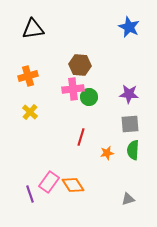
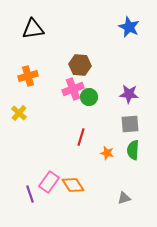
pink cross: rotated 15 degrees counterclockwise
yellow cross: moved 11 px left, 1 px down
orange star: rotated 24 degrees clockwise
gray triangle: moved 4 px left, 1 px up
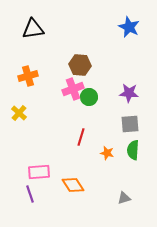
purple star: moved 1 px up
pink rectangle: moved 10 px left, 10 px up; rotated 50 degrees clockwise
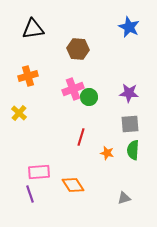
brown hexagon: moved 2 px left, 16 px up
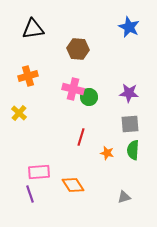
pink cross: rotated 35 degrees clockwise
gray triangle: moved 1 px up
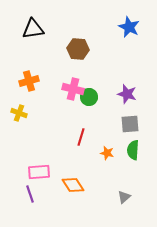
orange cross: moved 1 px right, 5 px down
purple star: moved 2 px left, 1 px down; rotated 12 degrees clockwise
yellow cross: rotated 21 degrees counterclockwise
gray triangle: rotated 24 degrees counterclockwise
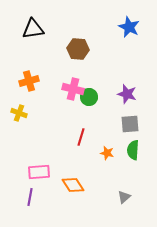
purple line: moved 3 px down; rotated 30 degrees clockwise
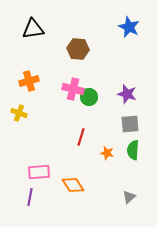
gray triangle: moved 5 px right
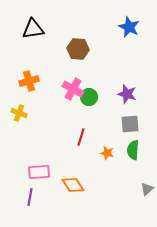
pink cross: rotated 15 degrees clockwise
gray triangle: moved 18 px right, 8 px up
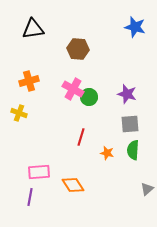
blue star: moved 6 px right; rotated 10 degrees counterclockwise
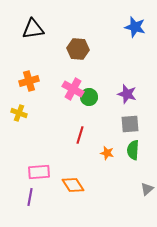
red line: moved 1 px left, 2 px up
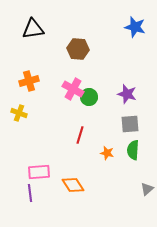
purple line: moved 4 px up; rotated 18 degrees counterclockwise
